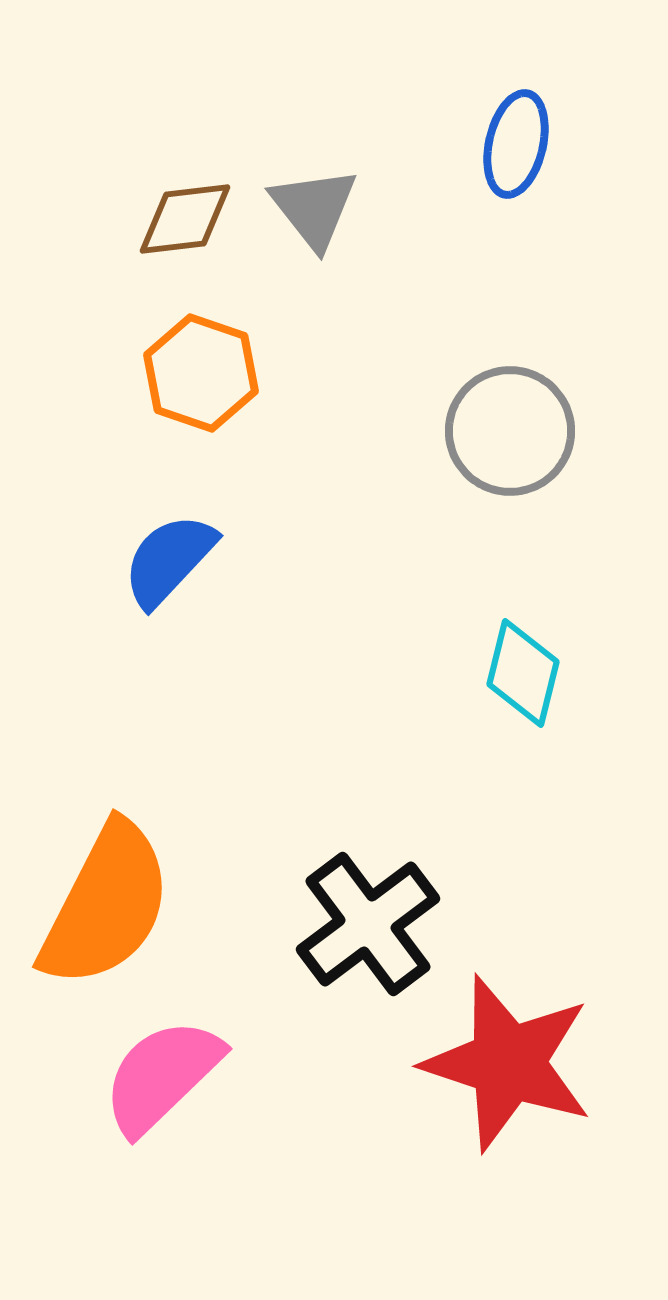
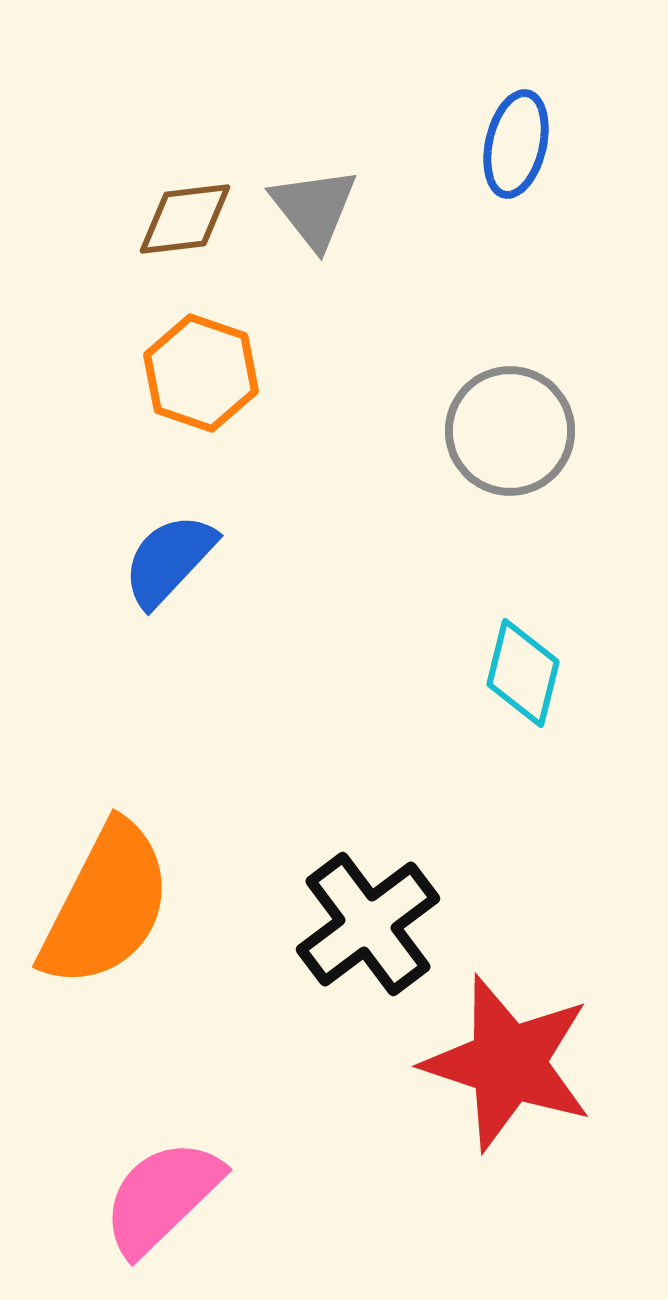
pink semicircle: moved 121 px down
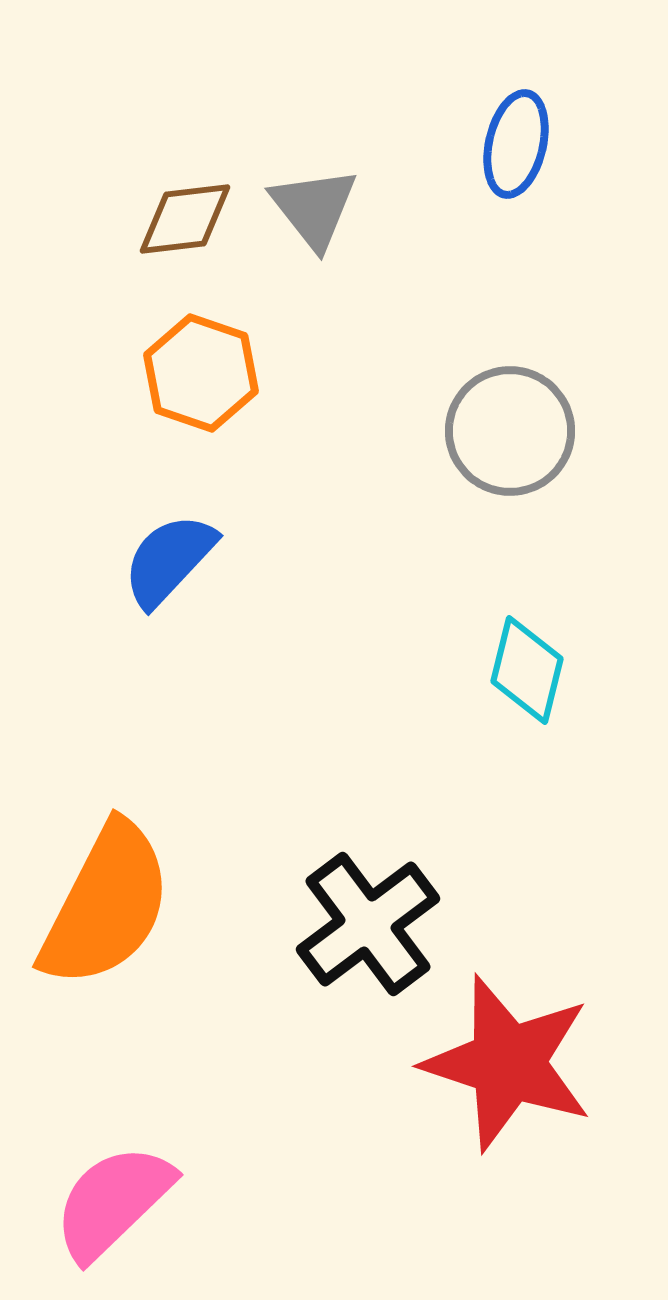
cyan diamond: moved 4 px right, 3 px up
pink semicircle: moved 49 px left, 5 px down
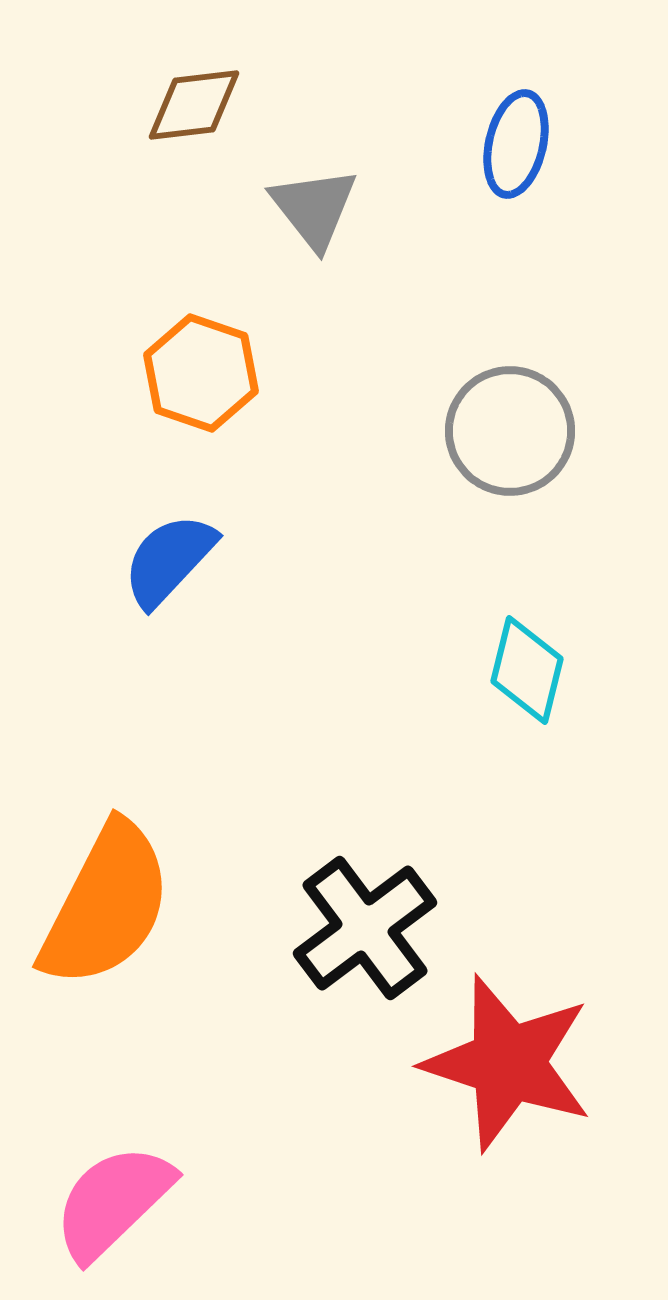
brown diamond: moved 9 px right, 114 px up
black cross: moved 3 px left, 4 px down
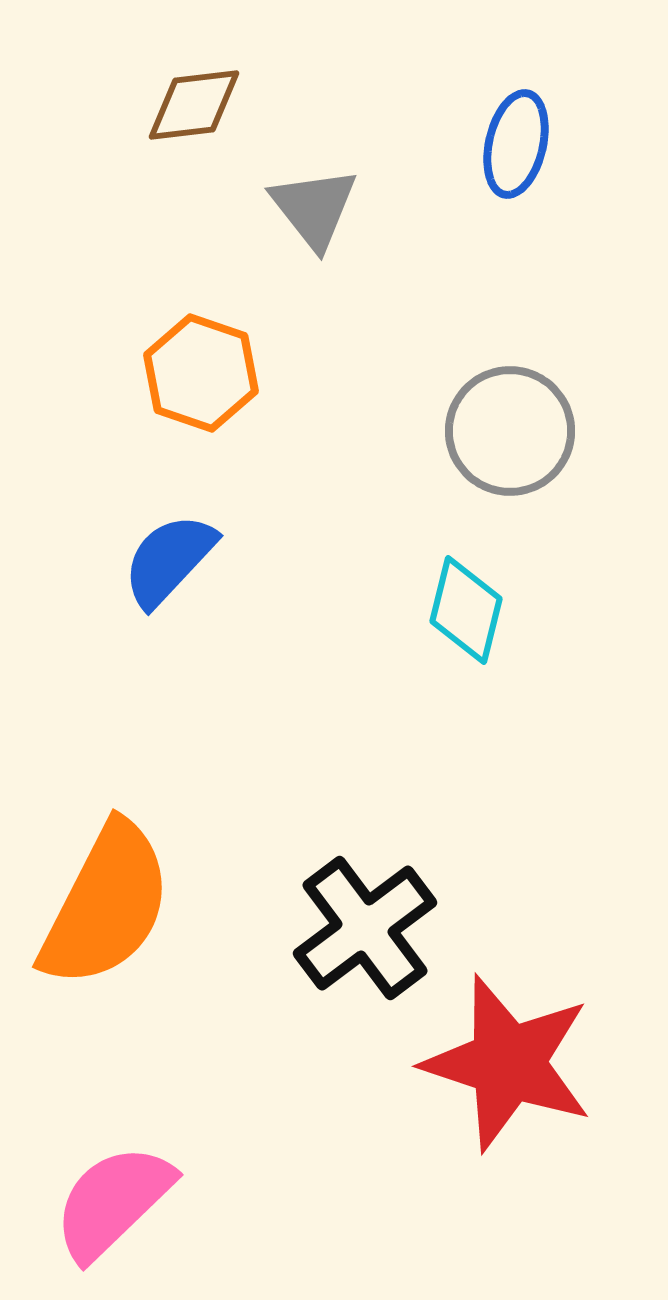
cyan diamond: moved 61 px left, 60 px up
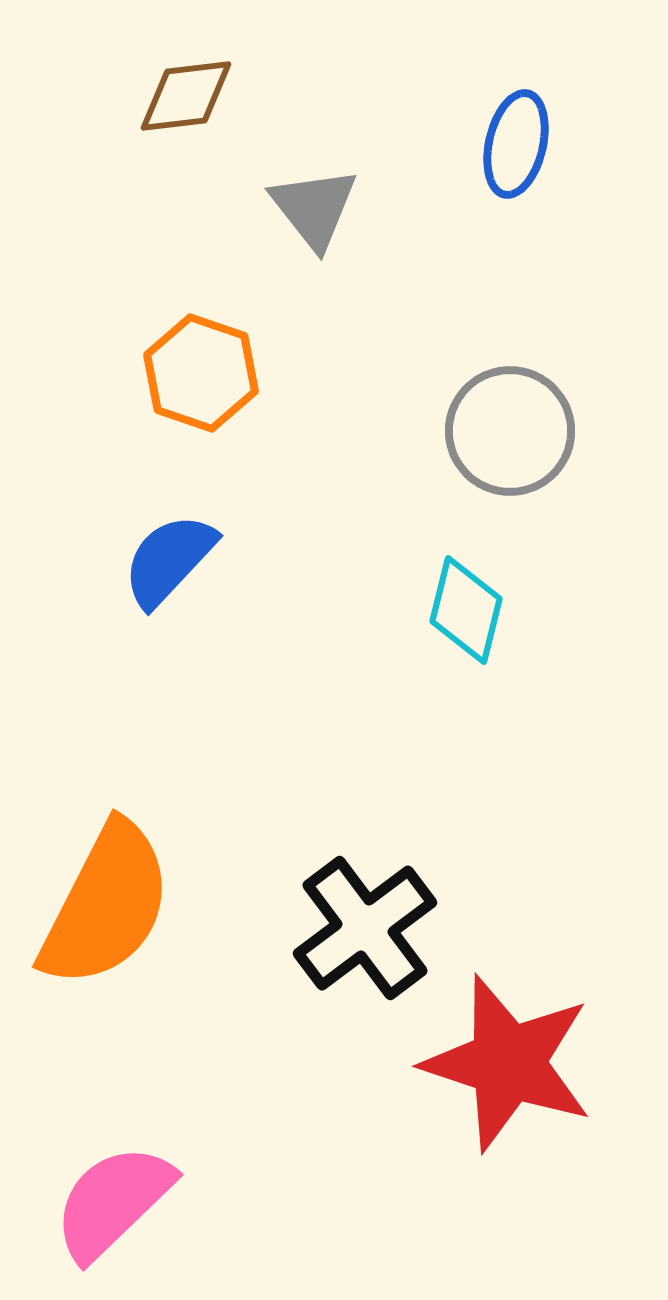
brown diamond: moved 8 px left, 9 px up
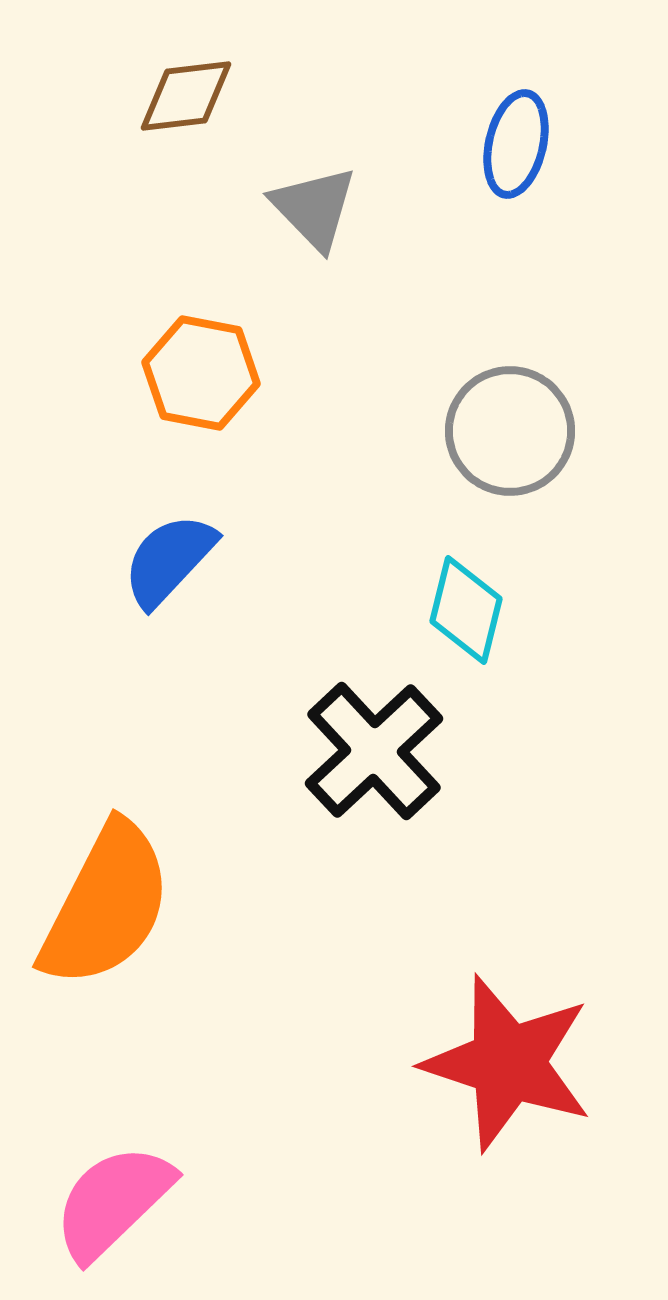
gray triangle: rotated 6 degrees counterclockwise
orange hexagon: rotated 8 degrees counterclockwise
black cross: moved 9 px right, 177 px up; rotated 6 degrees counterclockwise
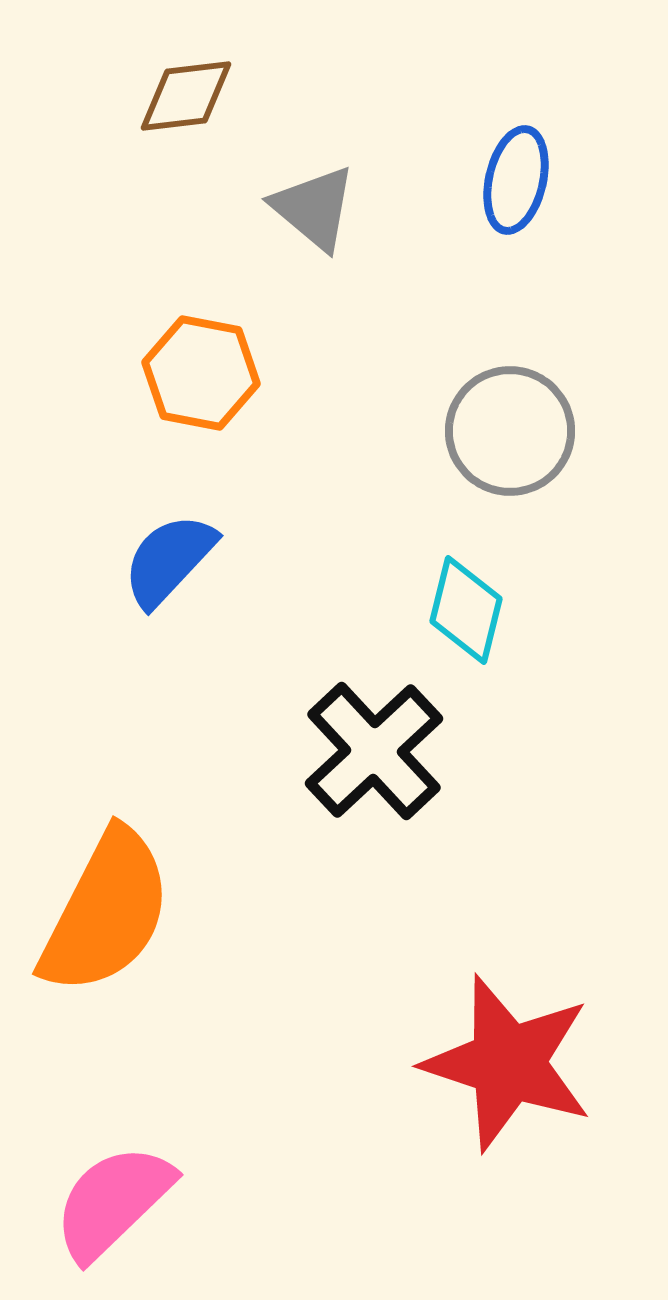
blue ellipse: moved 36 px down
gray triangle: rotated 6 degrees counterclockwise
orange semicircle: moved 7 px down
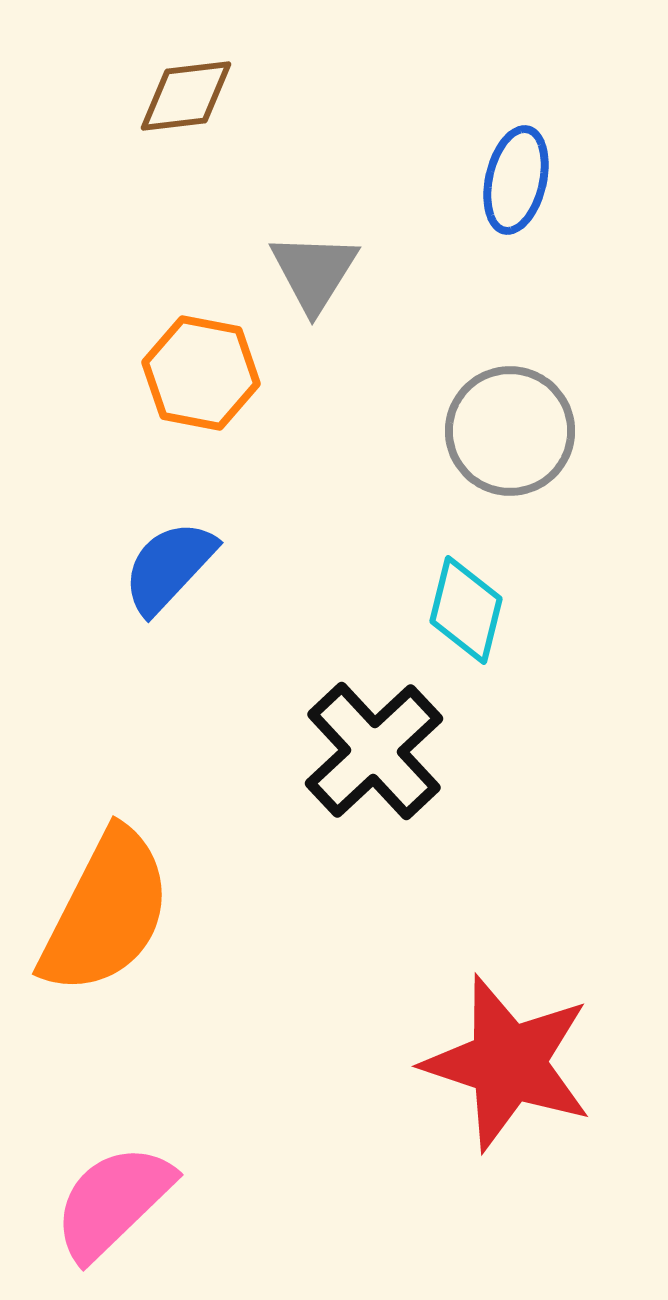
gray triangle: moved 64 px down; rotated 22 degrees clockwise
blue semicircle: moved 7 px down
